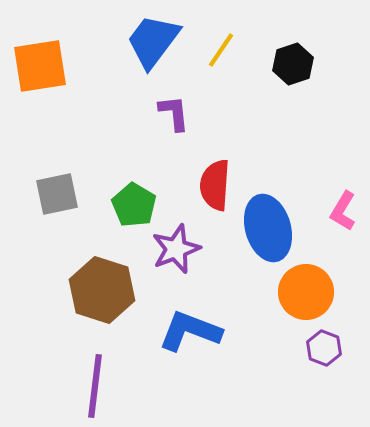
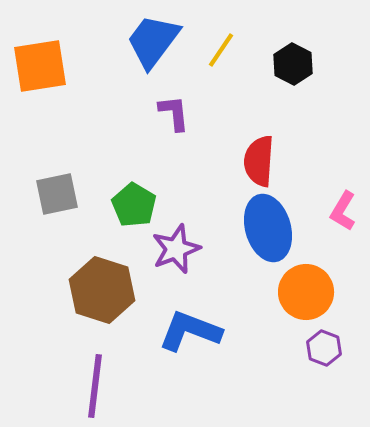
black hexagon: rotated 15 degrees counterclockwise
red semicircle: moved 44 px right, 24 px up
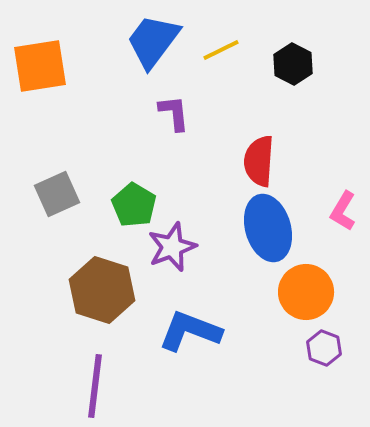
yellow line: rotated 30 degrees clockwise
gray square: rotated 12 degrees counterclockwise
purple star: moved 4 px left, 2 px up
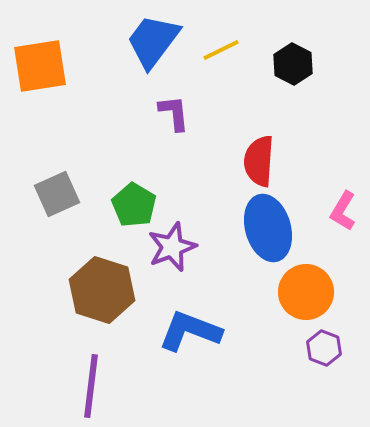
purple line: moved 4 px left
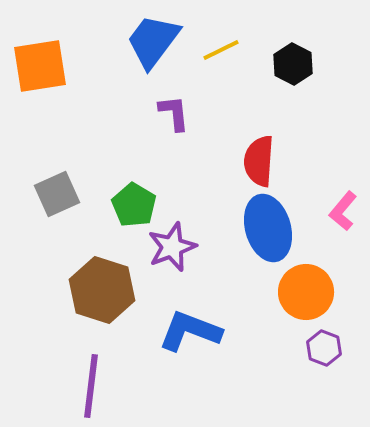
pink L-shape: rotated 9 degrees clockwise
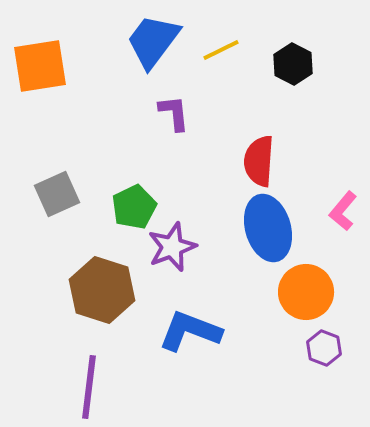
green pentagon: moved 2 px down; rotated 15 degrees clockwise
purple line: moved 2 px left, 1 px down
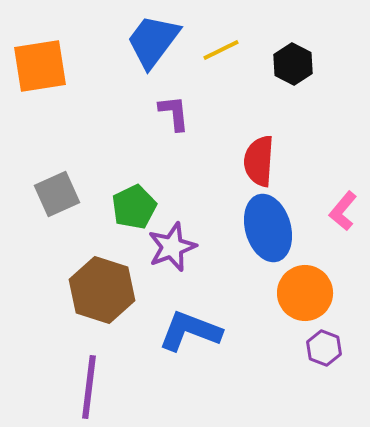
orange circle: moved 1 px left, 1 px down
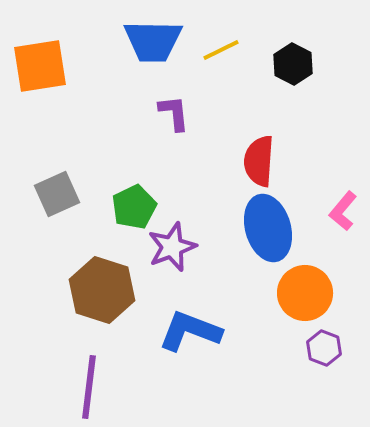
blue trapezoid: rotated 126 degrees counterclockwise
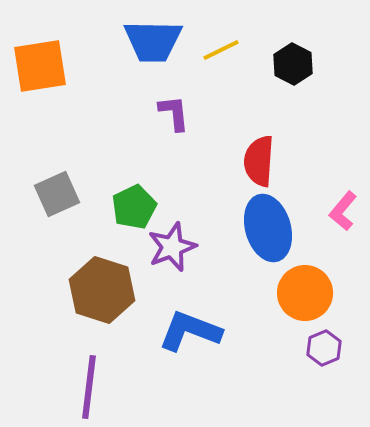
purple hexagon: rotated 16 degrees clockwise
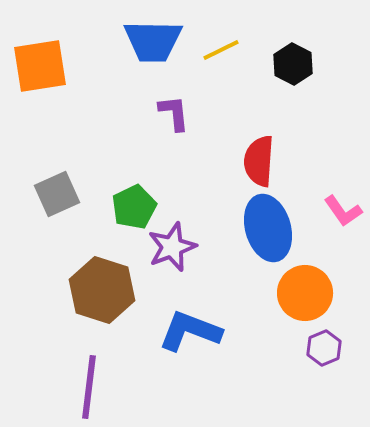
pink L-shape: rotated 75 degrees counterclockwise
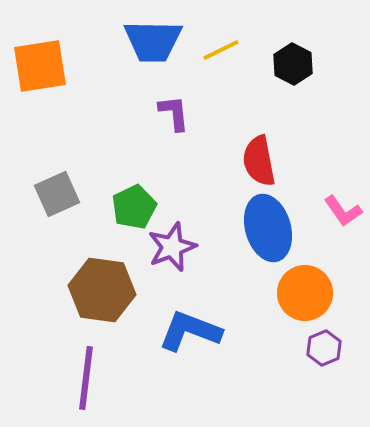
red semicircle: rotated 15 degrees counterclockwise
brown hexagon: rotated 10 degrees counterclockwise
purple line: moved 3 px left, 9 px up
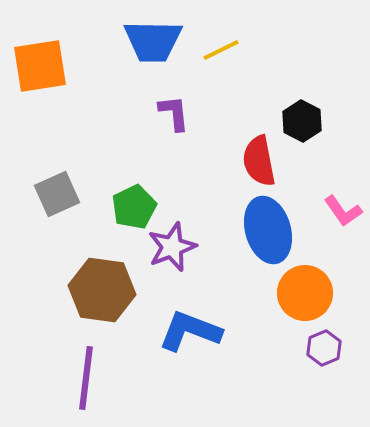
black hexagon: moved 9 px right, 57 px down
blue ellipse: moved 2 px down
